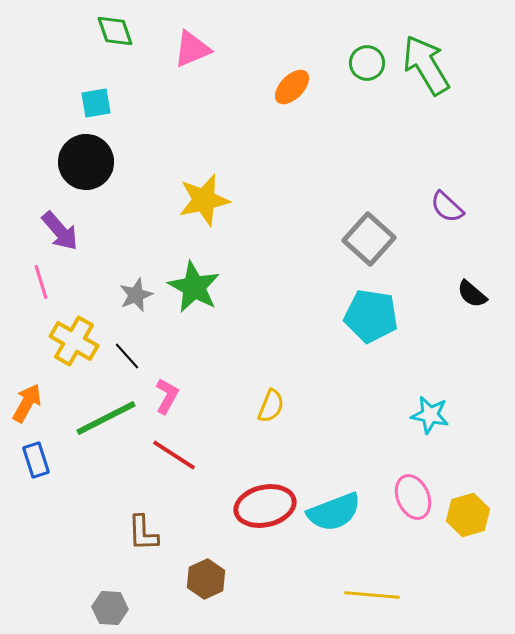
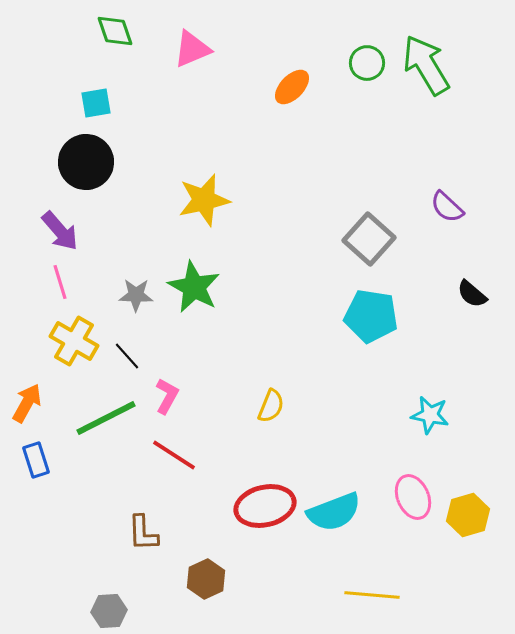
pink line: moved 19 px right
gray star: rotated 24 degrees clockwise
gray hexagon: moved 1 px left, 3 px down; rotated 8 degrees counterclockwise
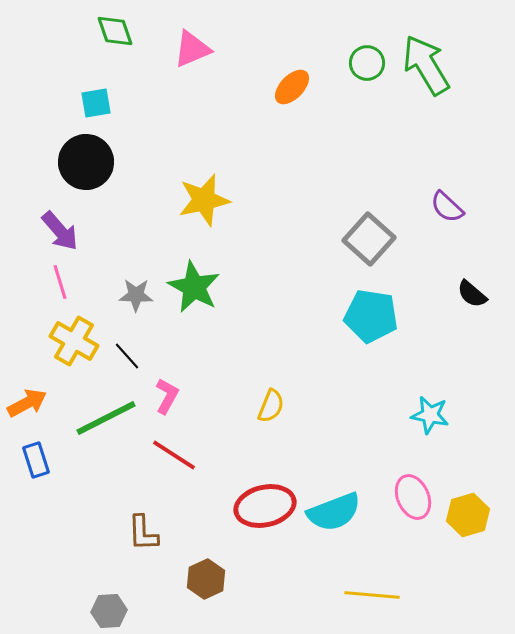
orange arrow: rotated 33 degrees clockwise
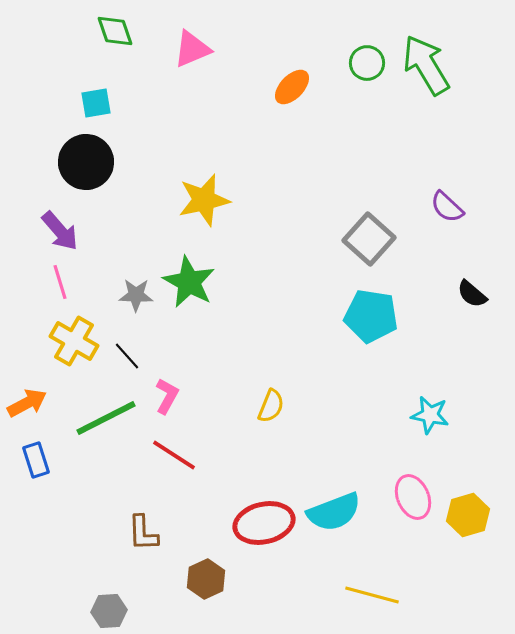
green star: moved 5 px left, 5 px up
red ellipse: moved 1 px left, 17 px down
yellow line: rotated 10 degrees clockwise
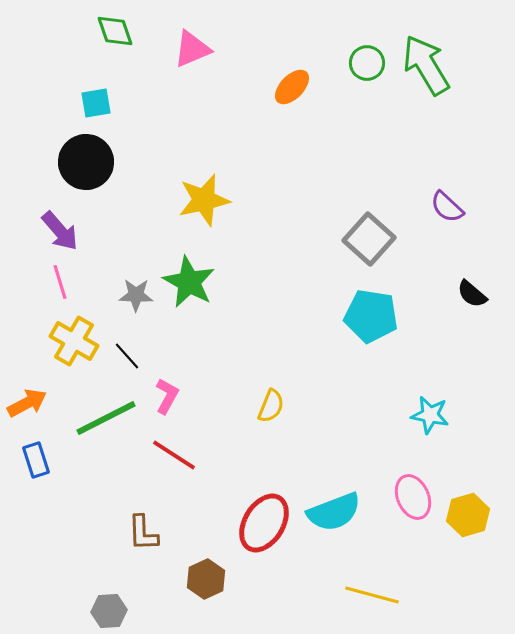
red ellipse: rotated 46 degrees counterclockwise
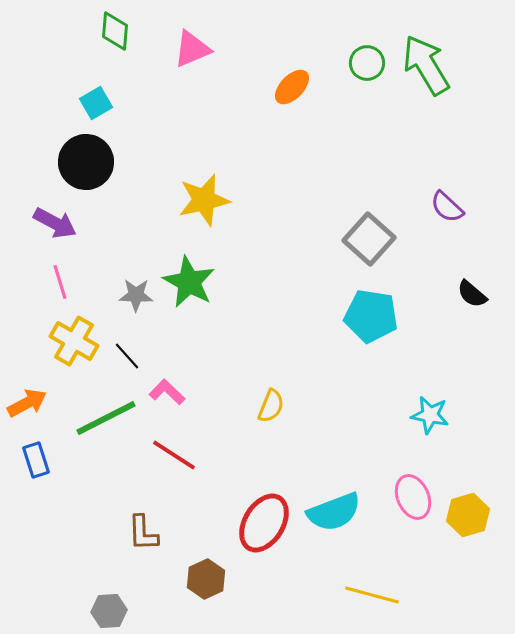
green diamond: rotated 24 degrees clockwise
cyan square: rotated 20 degrees counterclockwise
purple arrow: moved 5 px left, 8 px up; rotated 21 degrees counterclockwise
pink L-shape: moved 4 px up; rotated 75 degrees counterclockwise
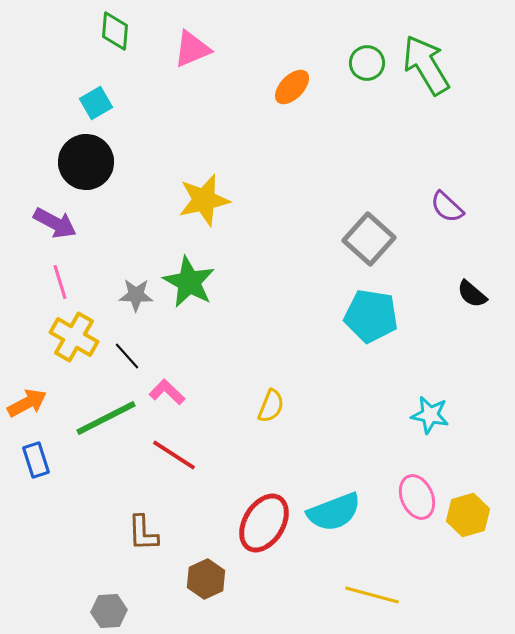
yellow cross: moved 4 px up
pink ellipse: moved 4 px right
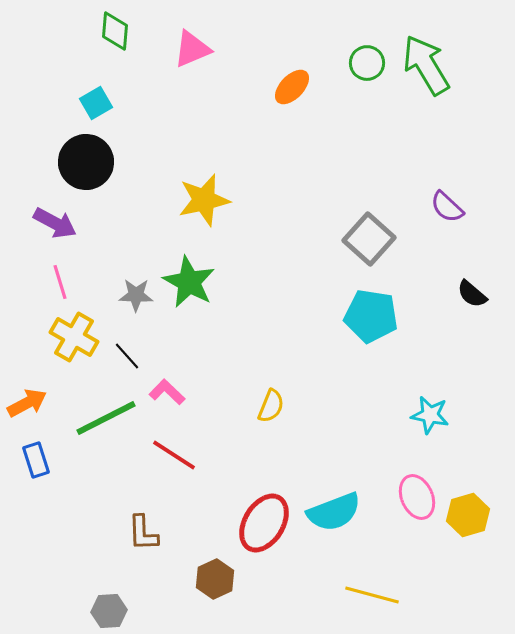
brown hexagon: moved 9 px right
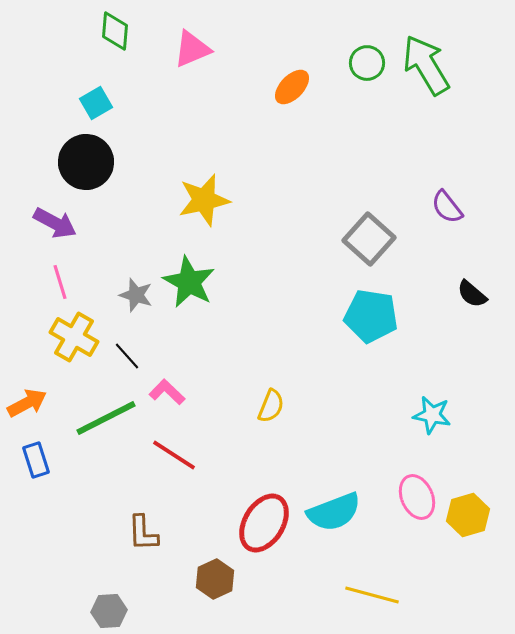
purple semicircle: rotated 9 degrees clockwise
gray star: rotated 16 degrees clockwise
cyan star: moved 2 px right
